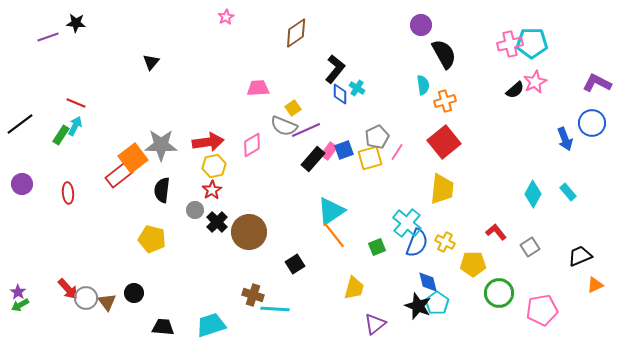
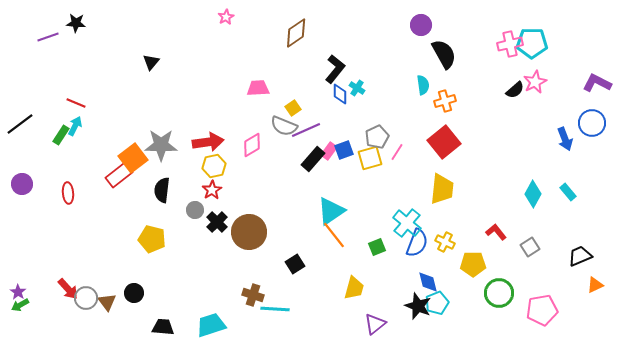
cyan pentagon at (437, 303): rotated 15 degrees clockwise
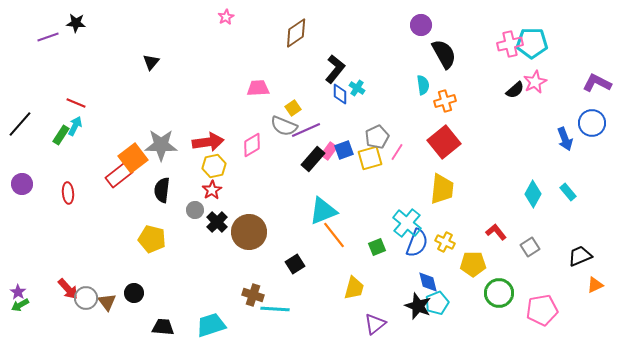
black line at (20, 124): rotated 12 degrees counterclockwise
cyan triangle at (331, 211): moved 8 px left; rotated 12 degrees clockwise
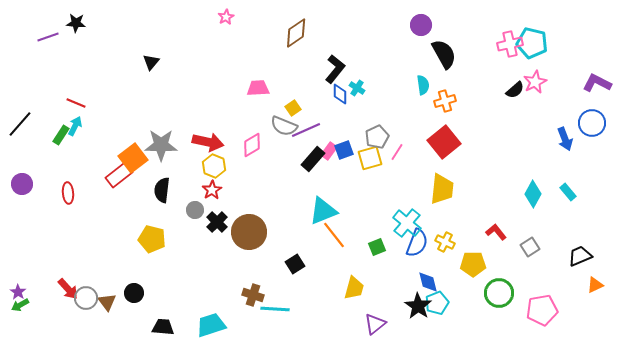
cyan pentagon at (532, 43): rotated 12 degrees clockwise
red arrow at (208, 142): rotated 20 degrees clockwise
yellow hexagon at (214, 166): rotated 25 degrees counterclockwise
black star at (418, 306): rotated 12 degrees clockwise
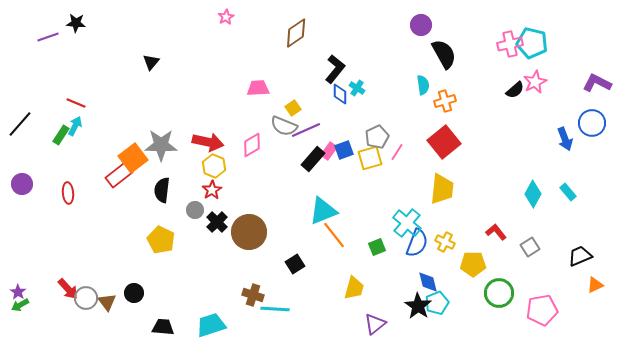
yellow pentagon at (152, 239): moved 9 px right, 1 px down; rotated 12 degrees clockwise
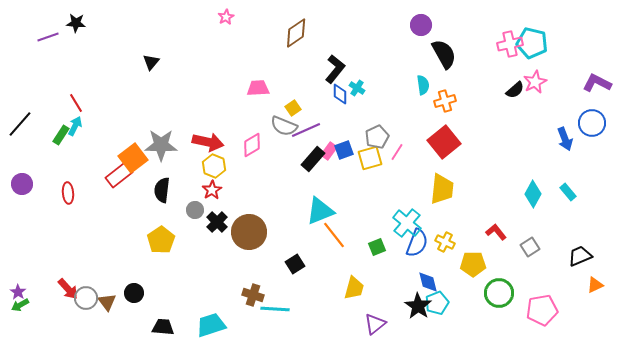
red line at (76, 103): rotated 36 degrees clockwise
cyan triangle at (323, 211): moved 3 px left
yellow pentagon at (161, 240): rotated 12 degrees clockwise
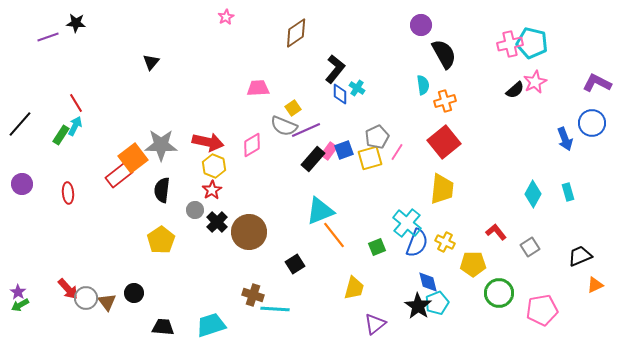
cyan rectangle at (568, 192): rotated 24 degrees clockwise
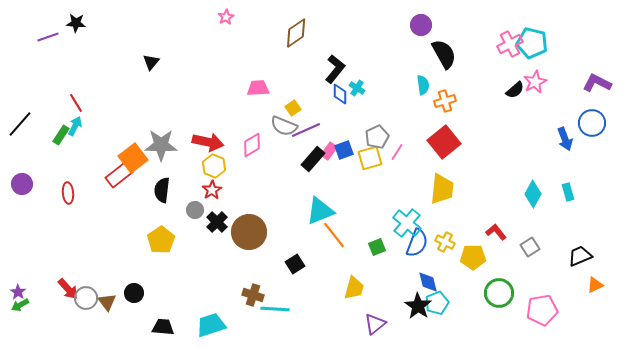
pink cross at (510, 44): rotated 15 degrees counterclockwise
yellow pentagon at (473, 264): moved 7 px up
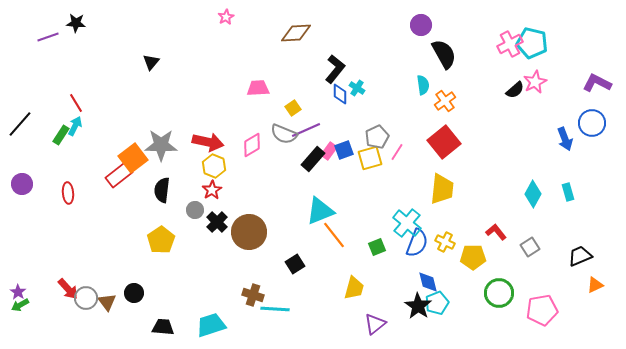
brown diamond at (296, 33): rotated 32 degrees clockwise
orange cross at (445, 101): rotated 20 degrees counterclockwise
gray semicircle at (284, 126): moved 8 px down
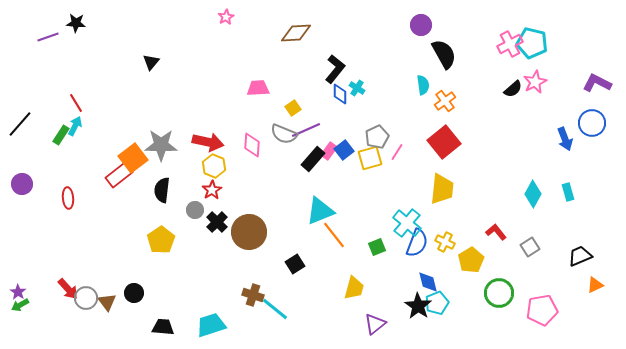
black semicircle at (515, 90): moved 2 px left, 1 px up
pink diamond at (252, 145): rotated 55 degrees counterclockwise
blue square at (344, 150): rotated 18 degrees counterclockwise
red ellipse at (68, 193): moved 5 px down
yellow pentagon at (473, 257): moved 2 px left, 3 px down; rotated 30 degrees counterclockwise
cyan line at (275, 309): rotated 36 degrees clockwise
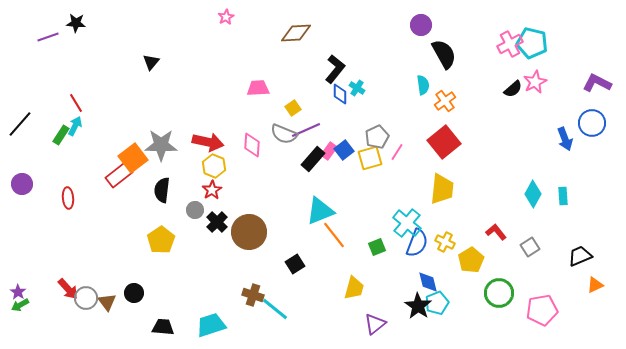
cyan rectangle at (568, 192): moved 5 px left, 4 px down; rotated 12 degrees clockwise
